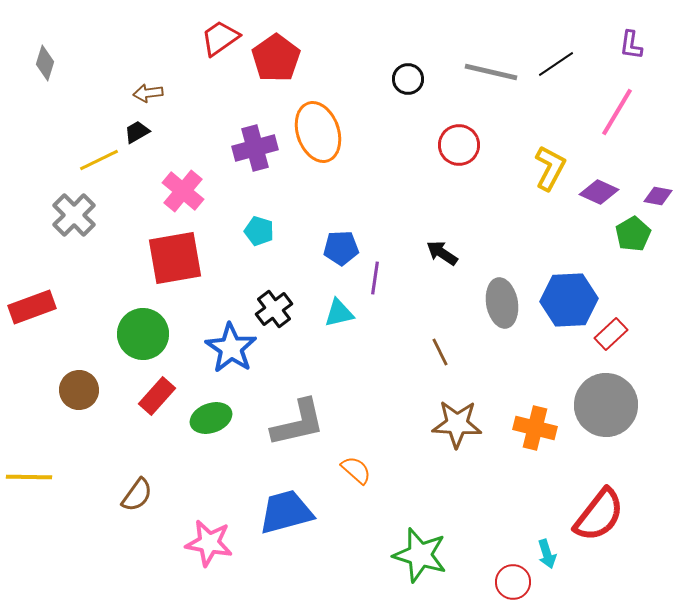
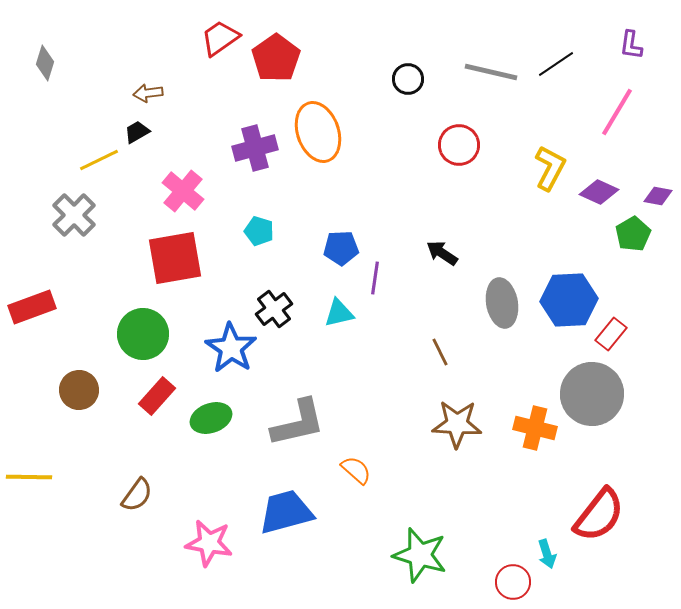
red rectangle at (611, 334): rotated 8 degrees counterclockwise
gray circle at (606, 405): moved 14 px left, 11 px up
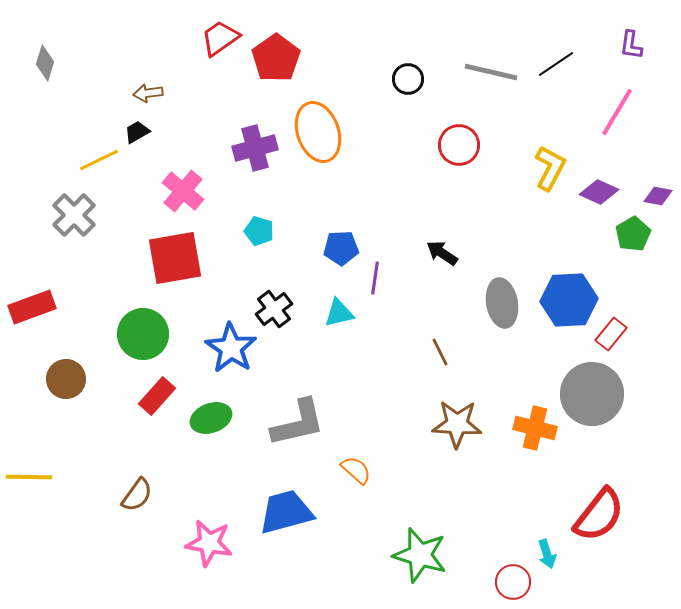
brown circle at (79, 390): moved 13 px left, 11 px up
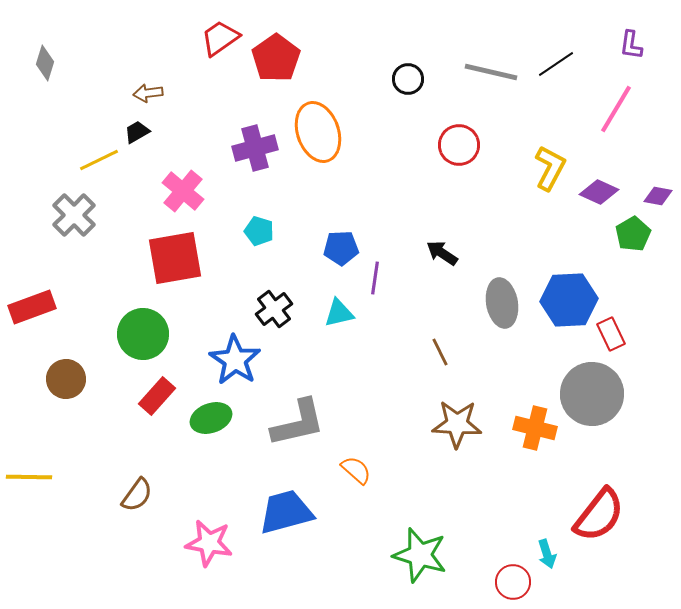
pink line at (617, 112): moved 1 px left, 3 px up
red rectangle at (611, 334): rotated 64 degrees counterclockwise
blue star at (231, 348): moved 4 px right, 12 px down
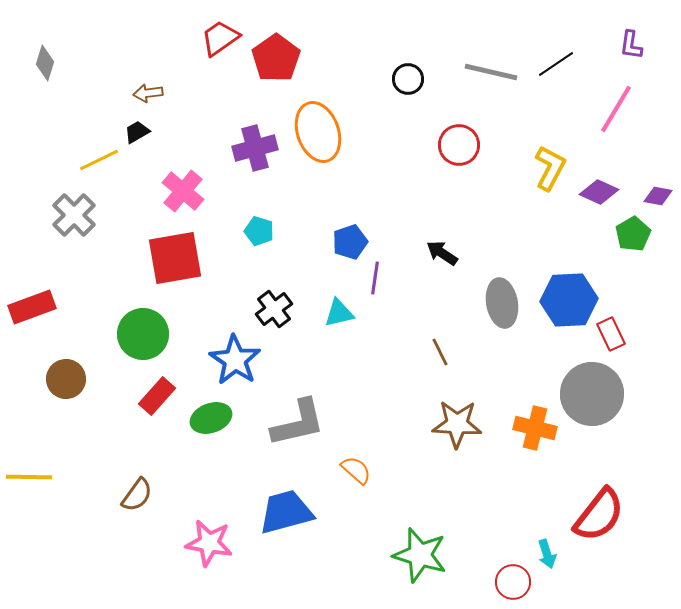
blue pentagon at (341, 248): moved 9 px right, 6 px up; rotated 16 degrees counterclockwise
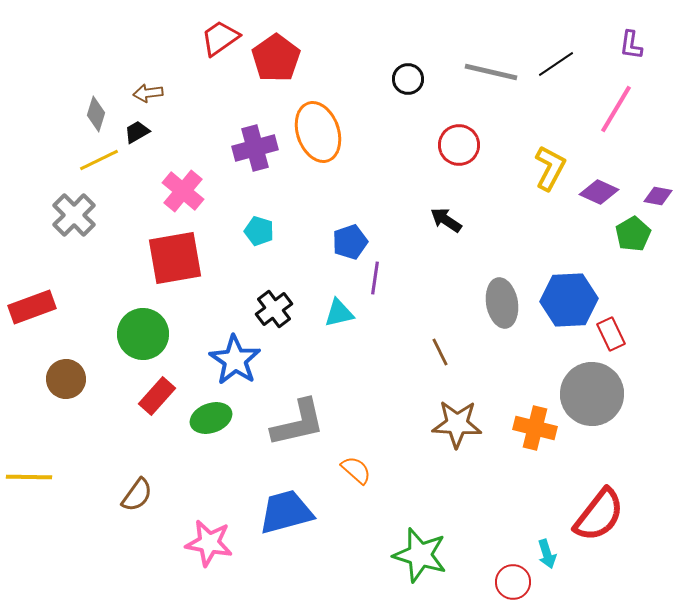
gray diamond at (45, 63): moved 51 px right, 51 px down
black arrow at (442, 253): moved 4 px right, 33 px up
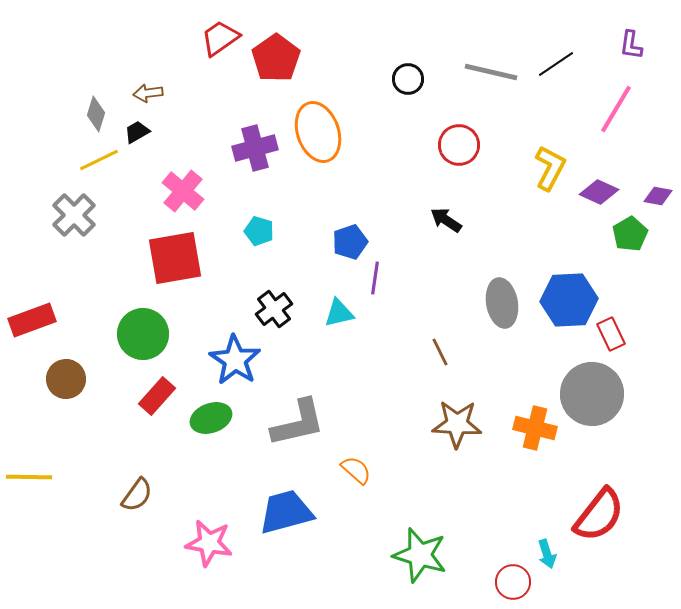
green pentagon at (633, 234): moved 3 px left
red rectangle at (32, 307): moved 13 px down
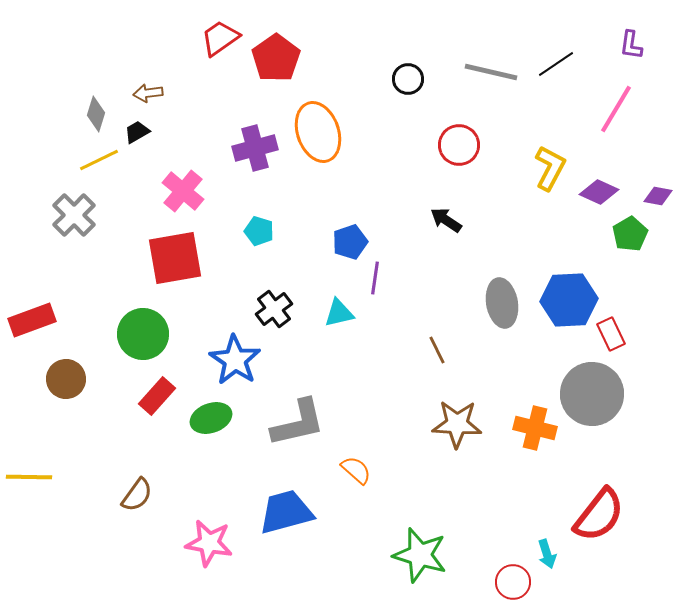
brown line at (440, 352): moved 3 px left, 2 px up
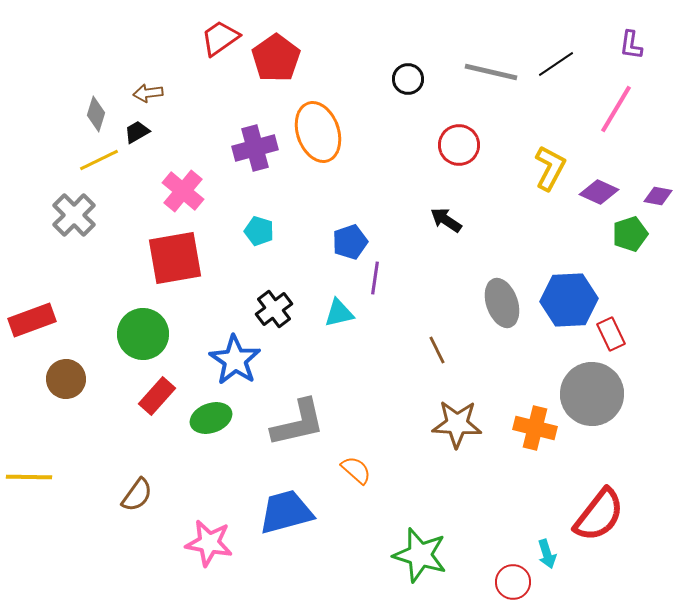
green pentagon at (630, 234): rotated 12 degrees clockwise
gray ellipse at (502, 303): rotated 9 degrees counterclockwise
